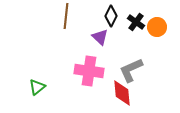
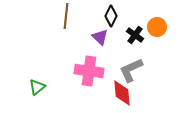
black cross: moved 1 px left, 13 px down
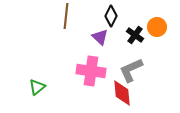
pink cross: moved 2 px right
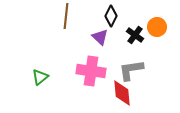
gray L-shape: rotated 16 degrees clockwise
green triangle: moved 3 px right, 10 px up
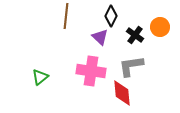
orange circle: moved 3 px right
gray L-shape: moved 4 px up
